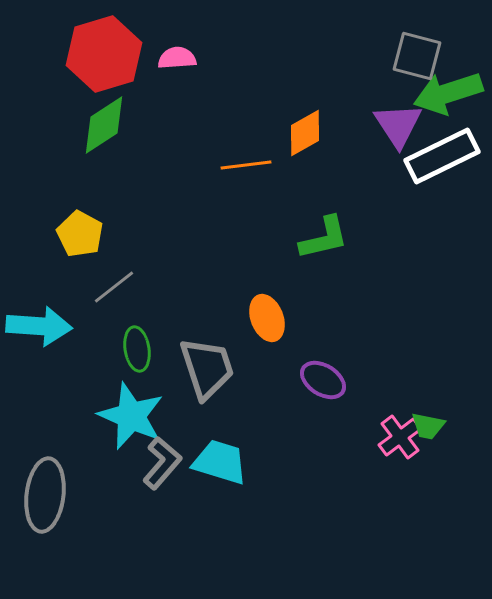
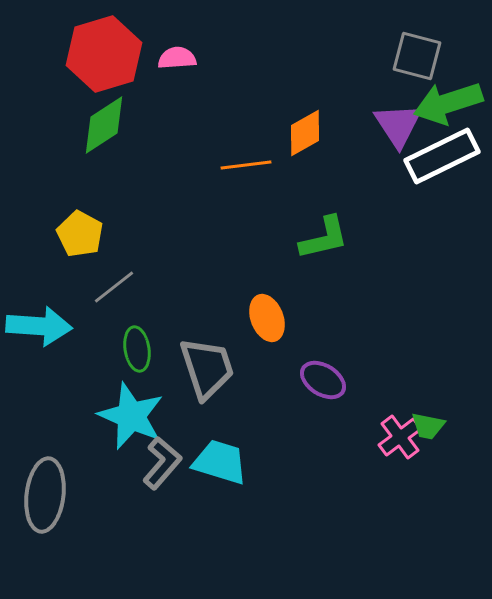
green arrow: moved 10 px down
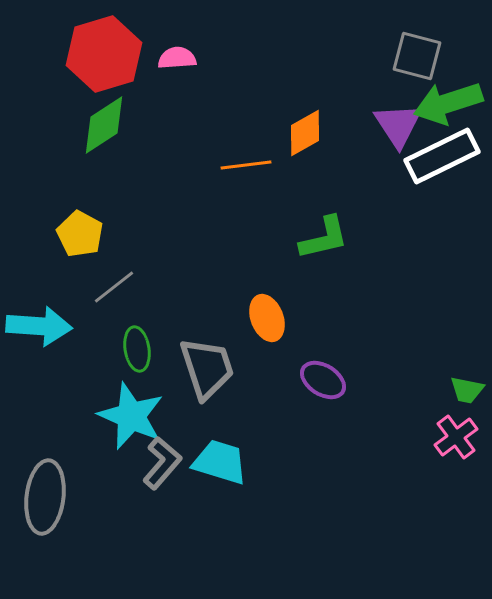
green trapezoid: moved 39 px right, 36 px up
pink cross: moved 56 px right
gray ellipse: moved 2 px down
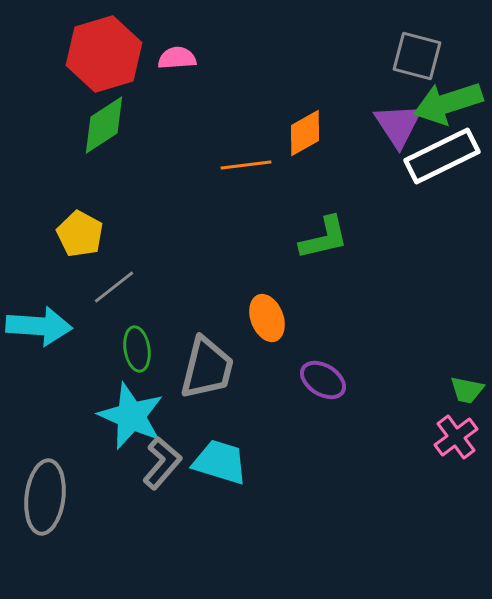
gray trapezoid: rotated 32 degrees clockwise
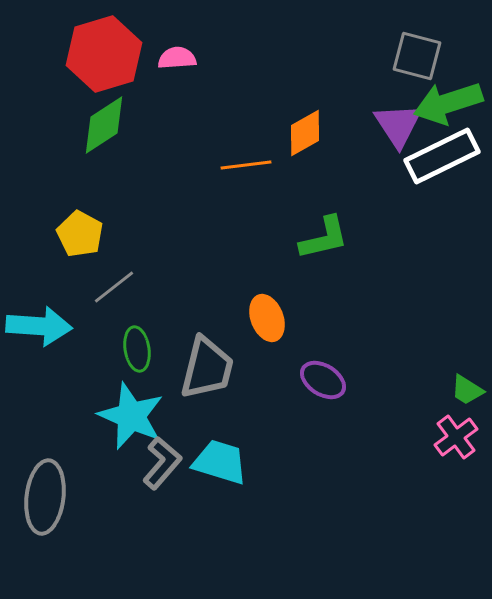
green trapezoid: rotated 21 degrees clockwise
